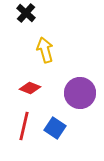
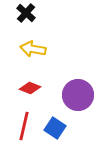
yellow arrow: moved 12 px left, 1 px up; rotated 65 degrees counterclockwise
purple circle: moved 2 px left, 2 px down
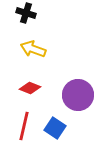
black cross: rotated 24 degrees counterclockwise
yellow arrow: rotated 10 degrees clockwise
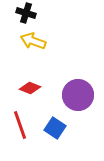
yellow arrow: moved 8 px up
red line: moved 4 px left, 1 px up; rotated 32 degrees counterclockwise
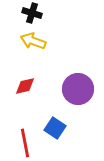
black cross: moved 6 px right
red diamond: moved 5 px left, 2 px up; rotated 35 degrees counterclockwise
purple circle: moved 6 px up
red line: moved 5 px right, 18 px down; rotated 8 degrees clockwise
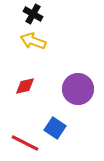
black cross: moved 1 px right, 1 px down; rotated 12 degrees clockwise
red line: rotated 52 degrees counterclockwise
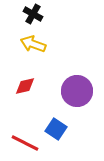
yellow arrow: moved 3 px down
purple circle: moved 1 px left, 2 px down
blue square: moved 1 px right, 1 px down
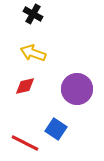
yellow arrow: moved 9 px down
purple circle: moved 2 px up
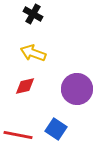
red line: moved 7 px left, 8 px up; rotated 16 degrees counterclockwise
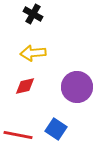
yellow arrow: rotated 25 degrees counterclockwise
purple circle: moved 2 px up
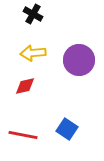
purple circle: moved 2 px right, 27 px up
blue square: moved 11 px right
red line: moved 5 px right
